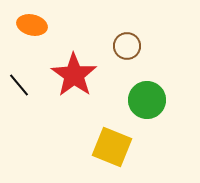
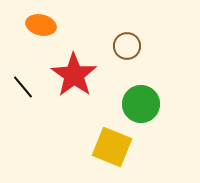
orange ellipse: moved 9 px right
black line: moved 4 px right, 2 px down
green circle: moved 6 px left, 4 px down
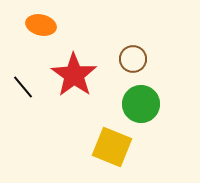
brown circle: moved 6 px right, 13 px down
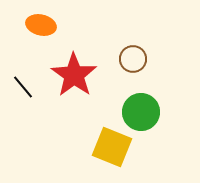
green circle: moved 8 px down
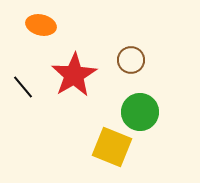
brown circle: moved 2 px left, 1 px down
red star: rotated 6 degrees clockwise
green circle: moved 1 px left
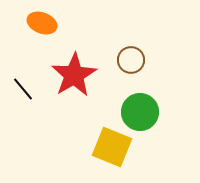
orange ellipse: moved 1 px right, 2 px up; rotated 8 degrees clockwise
black line: moved 2 px down
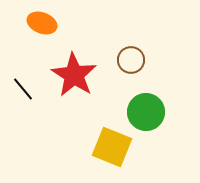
red star: rotated 9 degrees counterclockwise
green circle: moved 6 px right
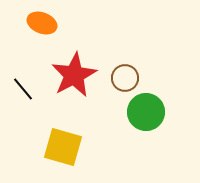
brown circle: moved 6 px left, 18 px down
red star: rotated 12 degrees clockwise
yellow square: moved 49 px left; rotated 6 degrees counterclockwise
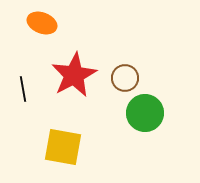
black line: rotated 30 degrees clockwise
green circle: moved 1 px left, 1 px down
yellow square: rotated 6 degrees counterclockwise
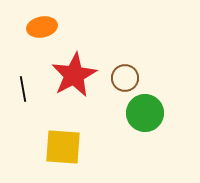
orange ellipse: moved 4 px down; rotated 32 degrees counterclockwise
yellow square: rotated 6 degrees counterclockwise
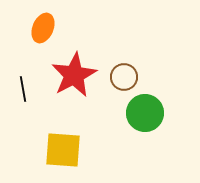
orange ellipse: moved 1 px right, 1 px down; rotated 56 degrees counterclockwise
brown circle: moved 1 px left, 1 px up
yellow square: moved 3 px down
